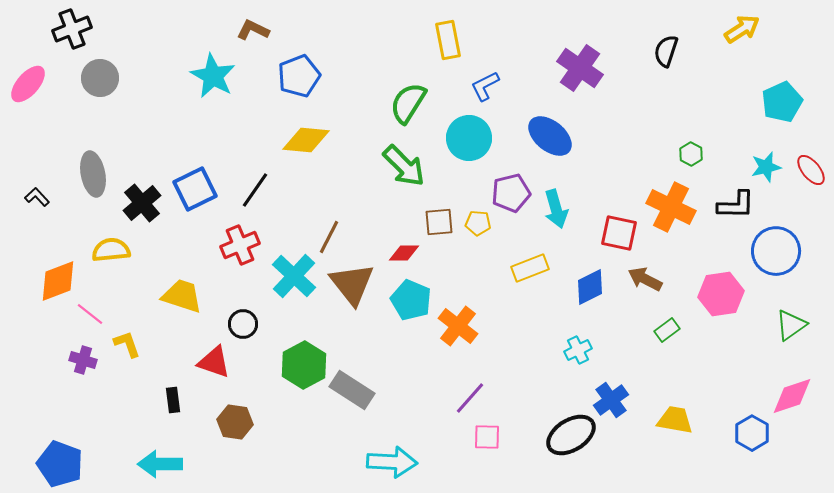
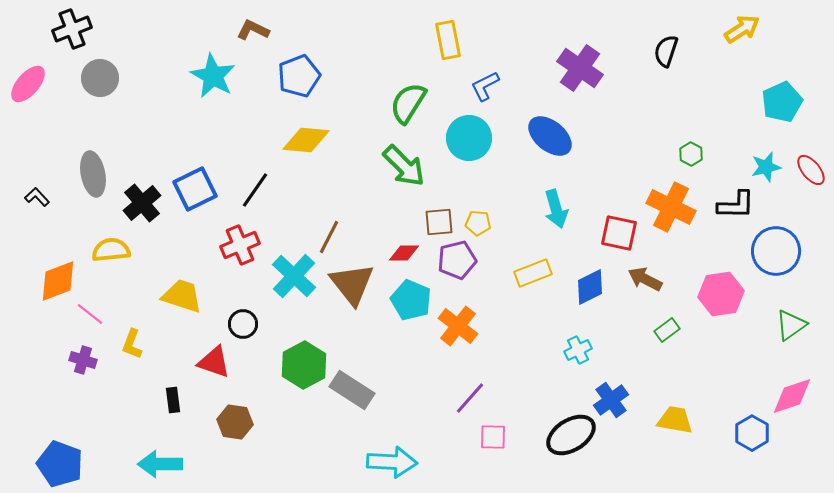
purple pentagon at (511, 193): moved 54 px left, 67 px down
yellow rectangle at (530, 268): moved 3 px right, 5 px down
yellow L-shape at (127, 344): moved 5 px right; rotated 140 degrees counterclockwise
pink square at (487, 437): moved 6 px right
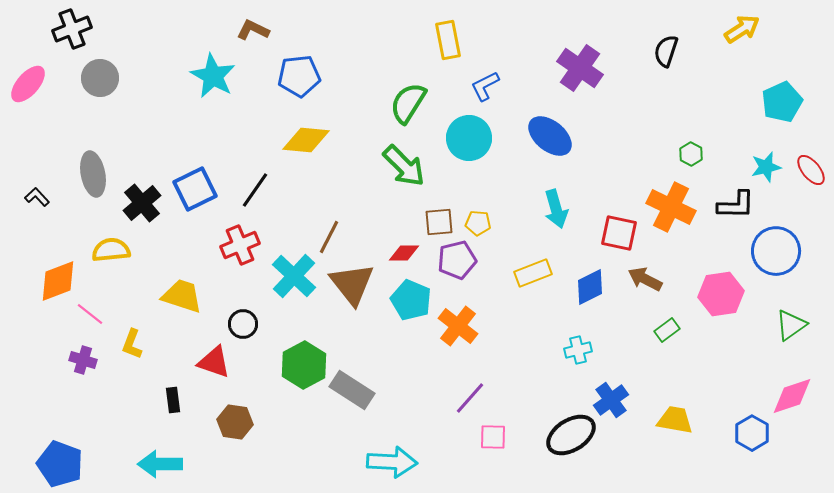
blue pentagon at (299, 76): rotated 15 degrees clockwise
cyan cross at (578, 350): rotated 12 degrees clockwise
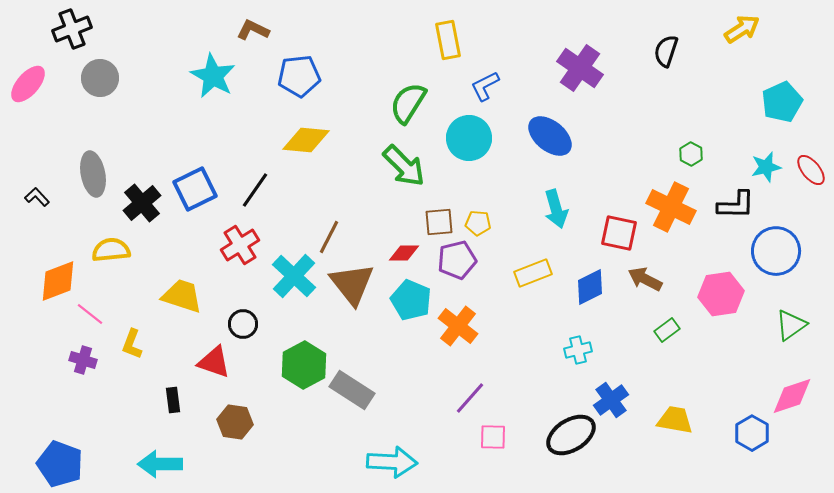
red cross at (240, 245): rotated 9 degrees counterclockwise
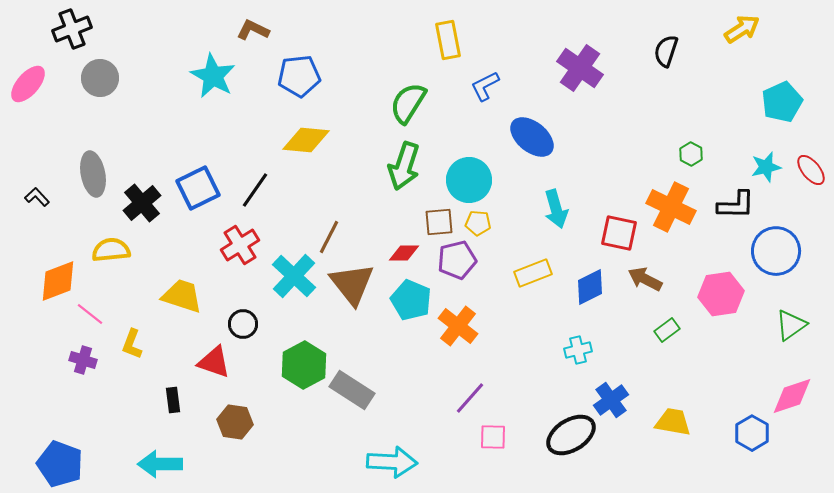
blue ellipse at (550, 136): moved 18 px left, 1 px down
cyan circle at (469, 138): moved 42 px down
green arrow at (404, 166): rotated 63 degrees clockwise
blue square at (195, 189): moved 3 px right, 1 px up
yellow trapezoid at (675, 420): moved 2 px left, 2 px down
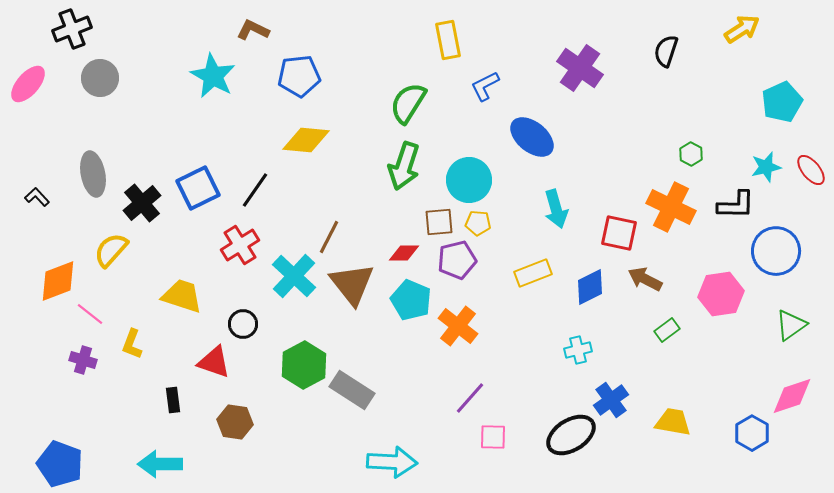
yellow semicircle at (111, 250): rotated 42 degrees counterclockwise
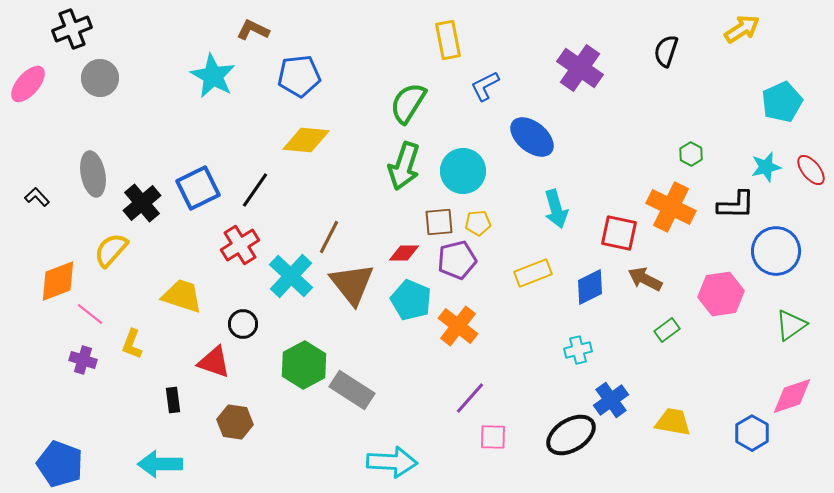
cyan circle at (469, 180): moved 6 px left, 9 px up
yellow pentagon at (478, 223): rotated 10 degrees counterclockwise
cyan cross at (294, 276): moved 3 px left
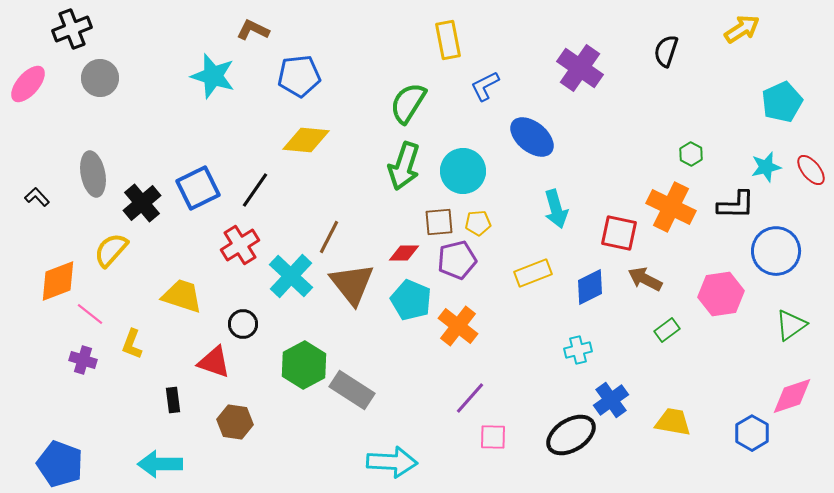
cyan star at (213, 76): rotated 12 degrees counterclockwise
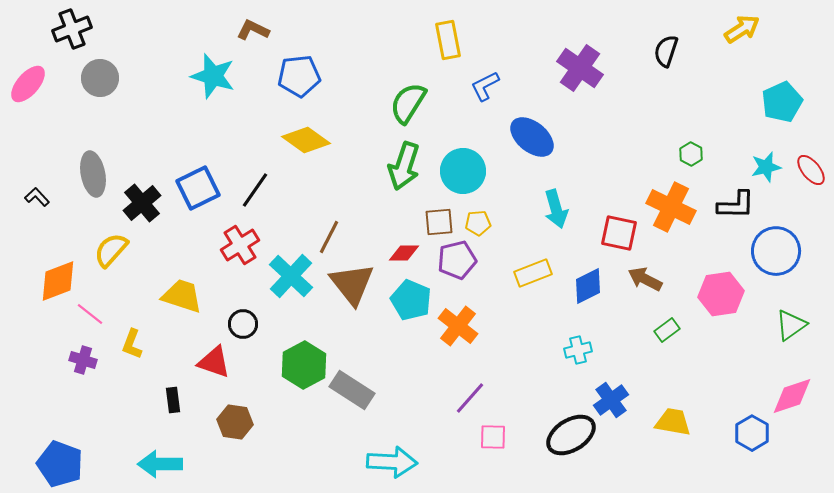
yellow diamond at (306, 140): rotated 30 degrees clockwise
blue diamond at (590, 287): moved 2 px left, 1 px up
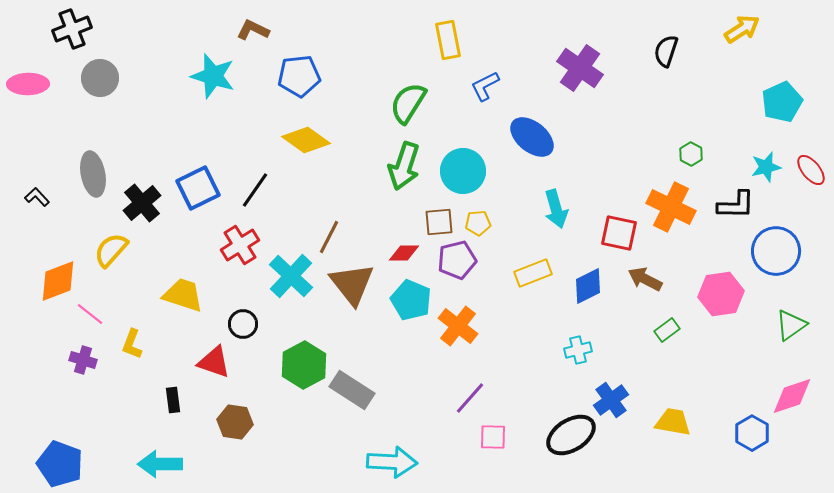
pink ellipse at (28, 84): rotated 48 degrees clockwise
yellow trapezoid at (182, 296): moved 1 px right, 1 px up
